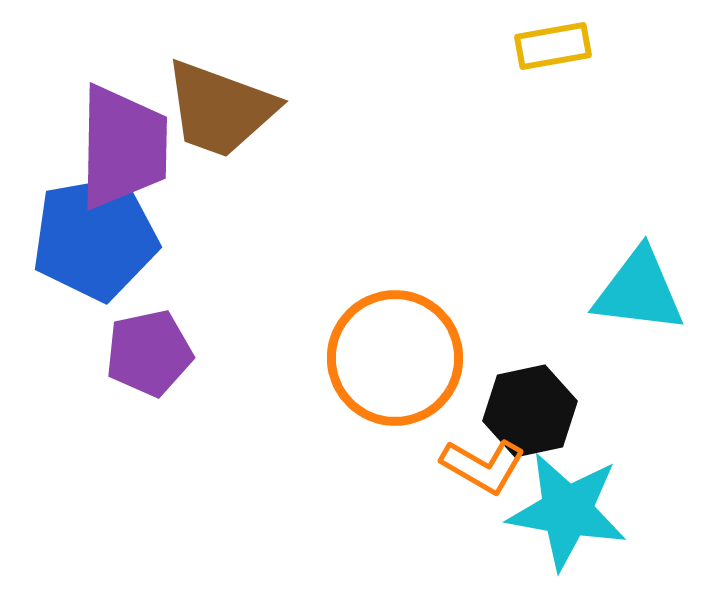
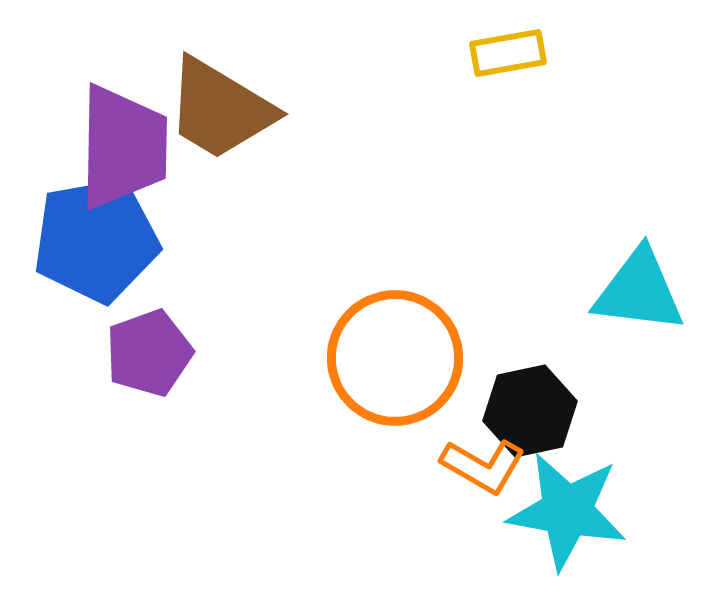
yellow rectangle: moved 45 px left, 7 px down
brown trapezoid: rotated 11 degrees clockwise
blue pentagon: moved 1 px right, 2 px down
purple pentagon: rotated 8 degrees counterclockwise
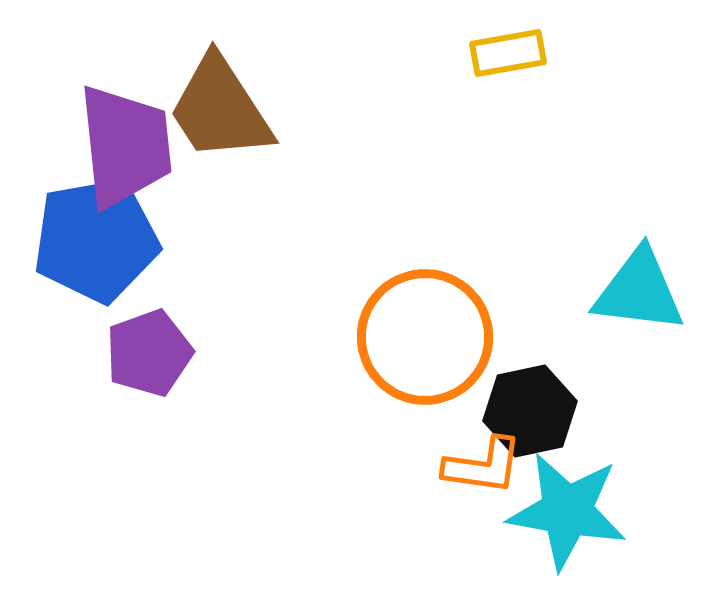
brown trapezoid: rotated 26 degrees clockwise
purple trapezoid: moved 2 px right, 1 px up; rotated 7 degrees counterclockwise
orange circle: moved 30 px right, 21 px up
orange L-shape: rotated 22 degrees counterclockwise
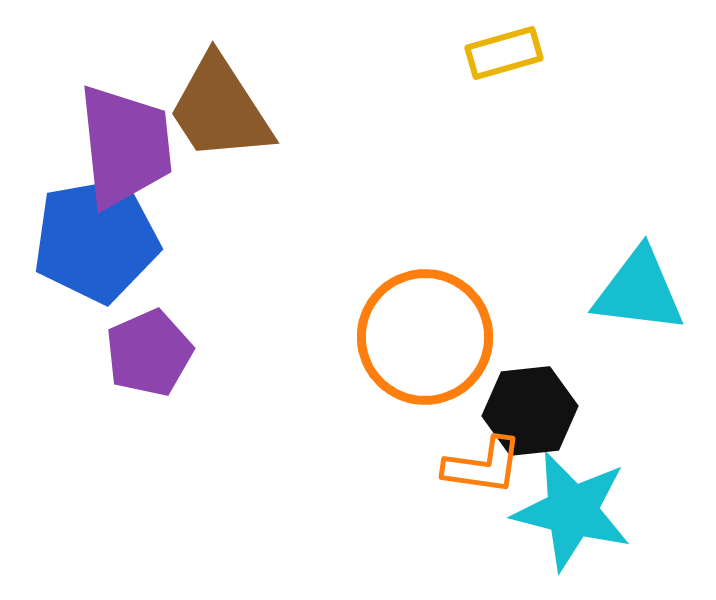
yellow rectangle: moved 4 px left; rotated 6 degrees counterclockwise
purple pentagon: rotated 4 degrees counterclockwise
black hexagon: rotated 6 degrees clockwise
cyan star: moved 5 px right; rotated 4 degrees clockwise
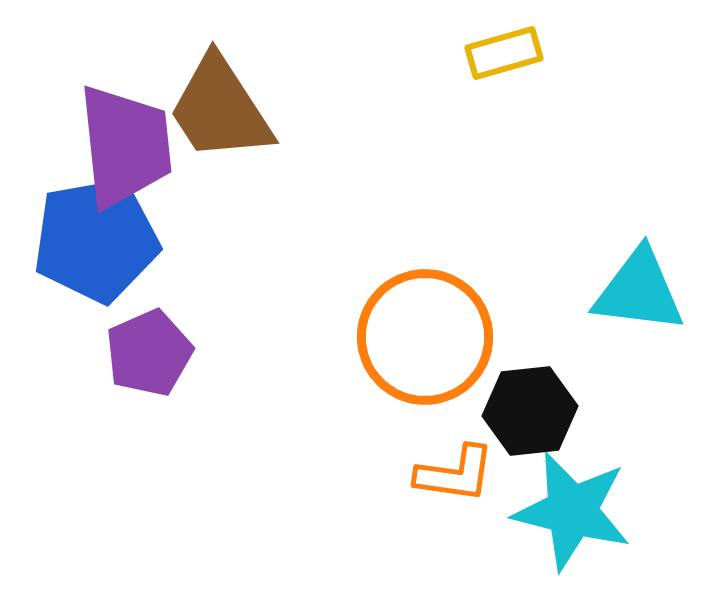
orange L-shape: moved 28 px left, 8 px down
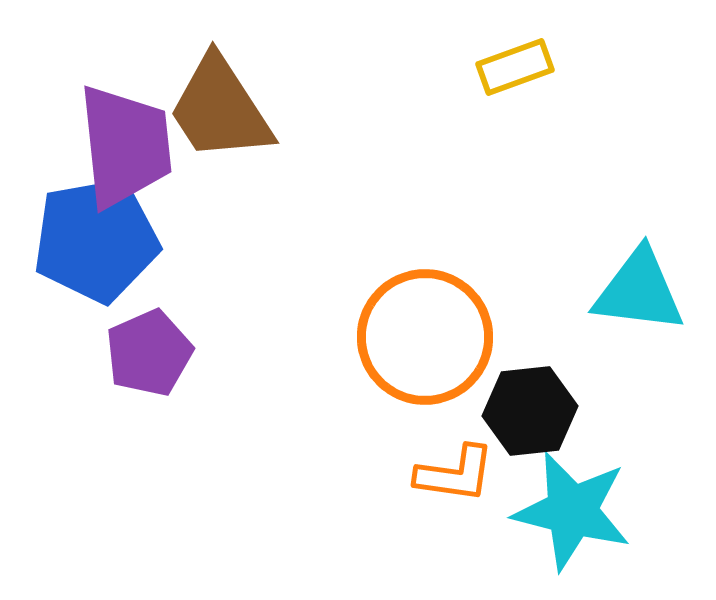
yellow rectangle: moved 11 px right, 14 px down; rotated 4 degrees counterclockwise
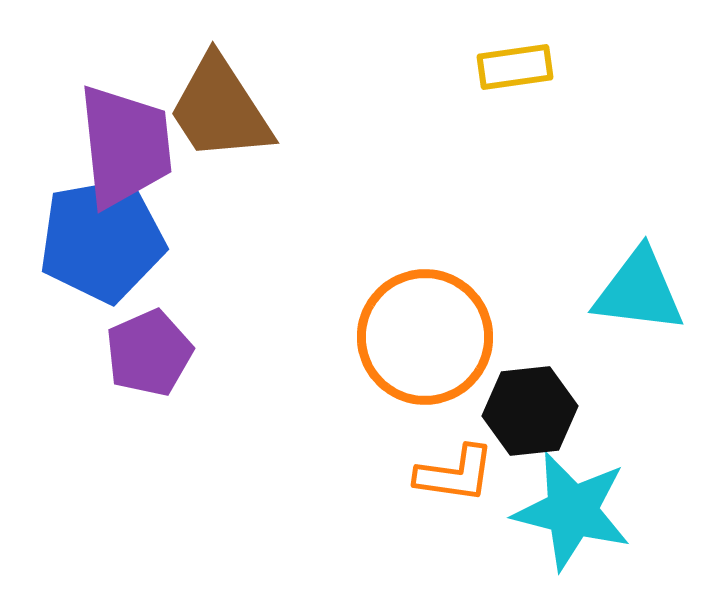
yellow rectangle: rotated 12 degrees clockwise
blue pentagon: moved 6 px right
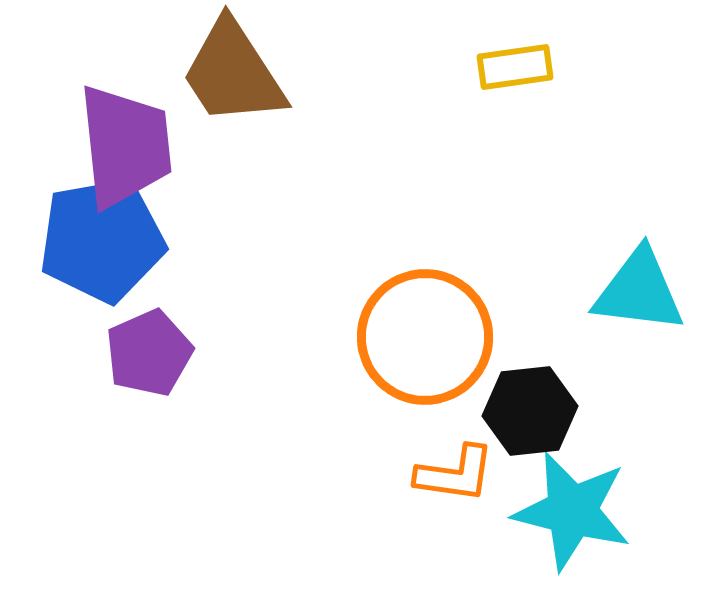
brown trapezoid: moved 13 px right, 36 px up
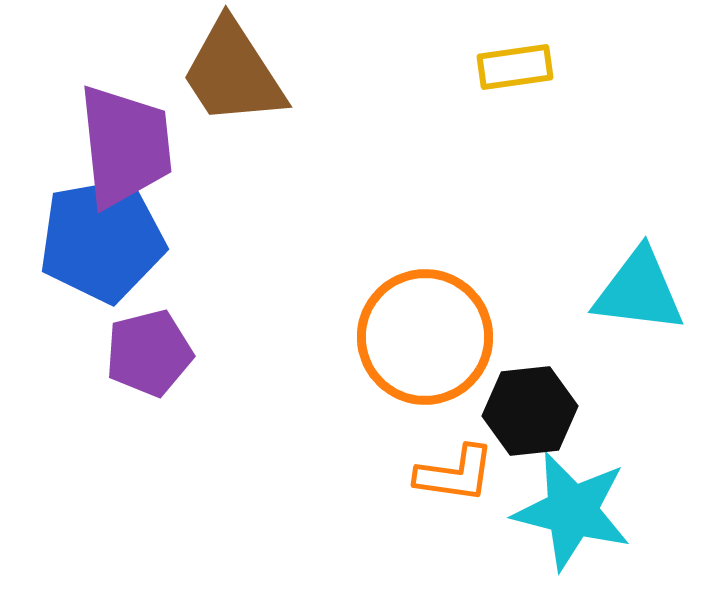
purple pentagon: rotated 10 degrees clockwise
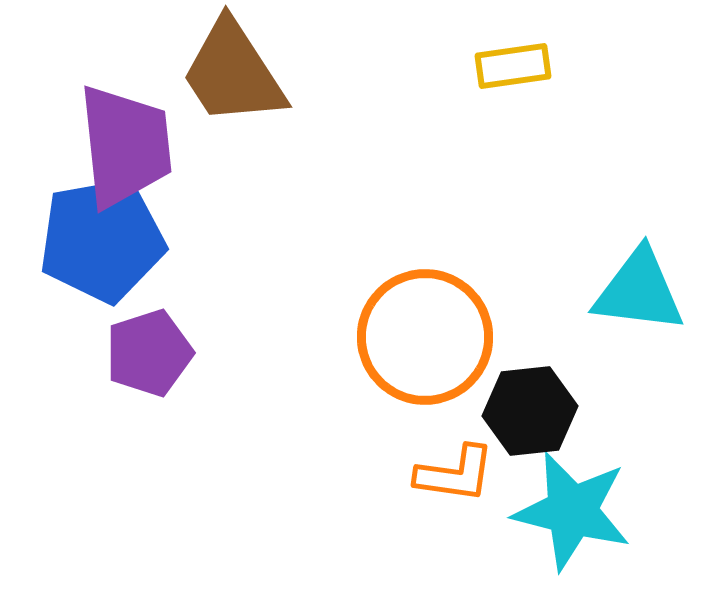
yellow rectangle: moved 2 px left, 1 px up
purple pentagon: rotated 4 degrees counterclockwise
